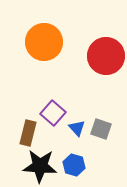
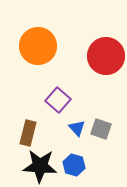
orange circle: moved 6 px left, 4 px down
purple square: moved 5 px right, 13 px up
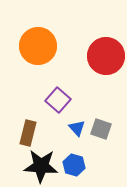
black star: moved 1 px right
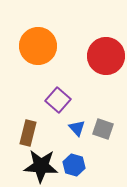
gray square: moved 2 px right
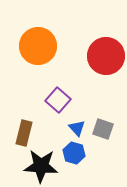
brown rectangle: moved 4 px left
blue hexagon: moved 12 px up
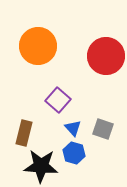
blue triangle: moved 4 px left
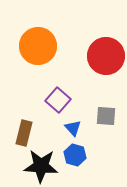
gray square: moved 3 px right, 13 px up; rotated 15 degrees counterclockwise
blue hexagon: moved 1 px right, 2 px down
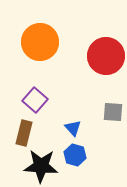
orange circle: moved 2 px right, 4 px up
purple square: moved 23 px left
gray square: moved 7 px right, 4 px up
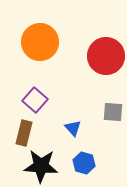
blue hexagon: moved 9 px right, 8 px down
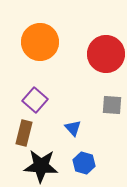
red circle: moved 2 px up
gray square: moved 1 px left, 7 px up
